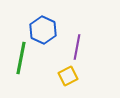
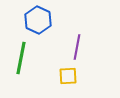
blue hexagon: moved 5 px left, 10 px up
yellow square: rotated 24 degrees clockwise
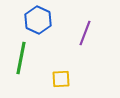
purple line: moved 8 px right, 14 px up; rotated 10 degrees clockwise
yellow square: moved 7 px left, 3 px down
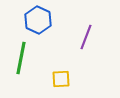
purple line: moved 1 px right, 4 px down
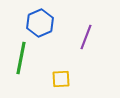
blue hexagon: moved 2 px right, 3 px down; rotated 12 degrees clockwise
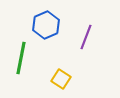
blue hexagon: moved 6 px right, 2 px down
yellow square: rotated 36 degrees clockwise
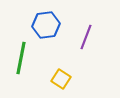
blue hexagon: rotated 16 degrees clockwise
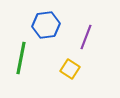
yellow square: moved 9 px right, 10 px up
